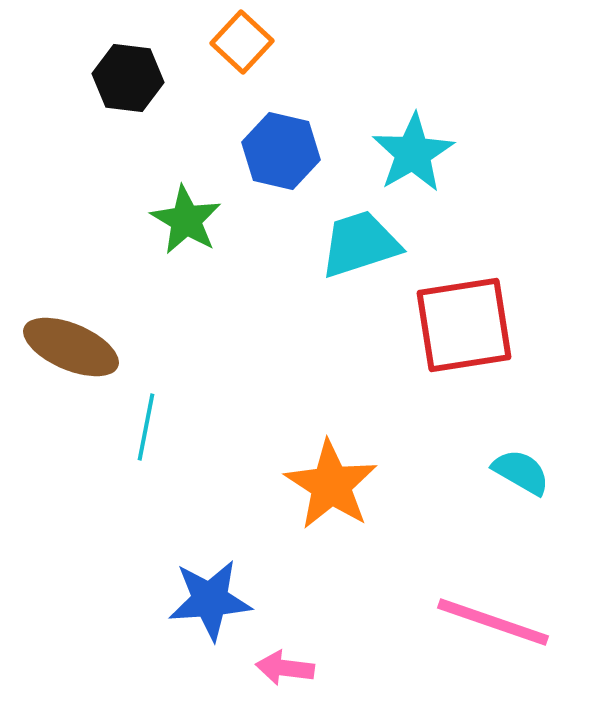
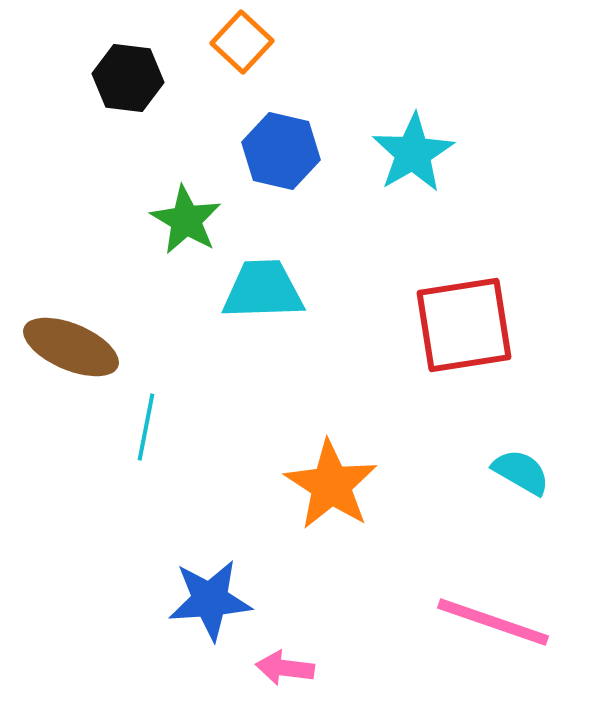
cyan trapezoid: moved 97 px left, 46 px down; rotated 16 degrees clockwise
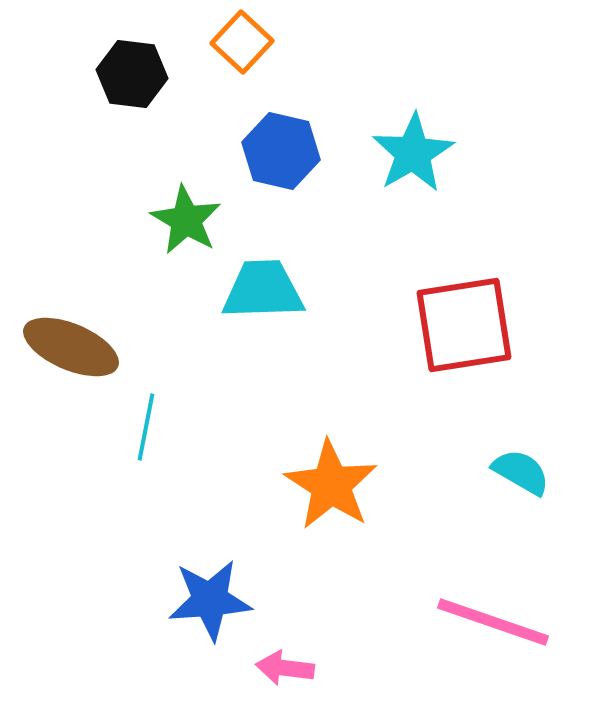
black hexagon: moved 4 px right, 4 px up
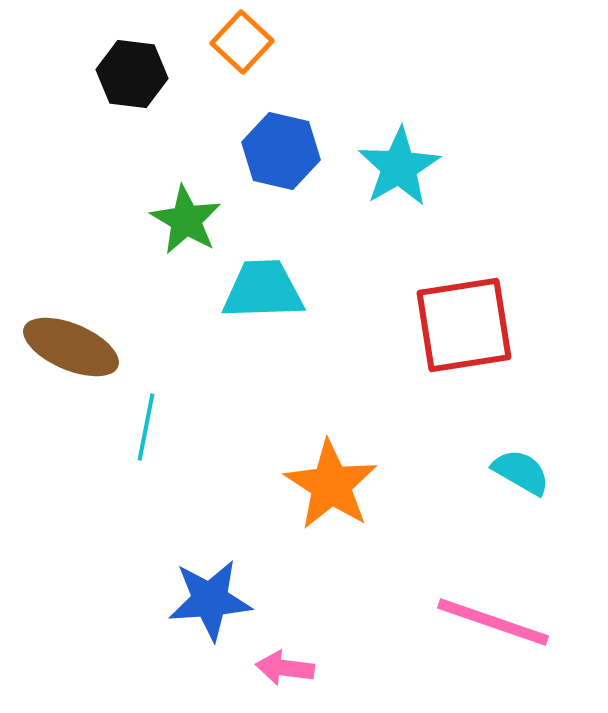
cyan star: moved 14 px left, 14 px down
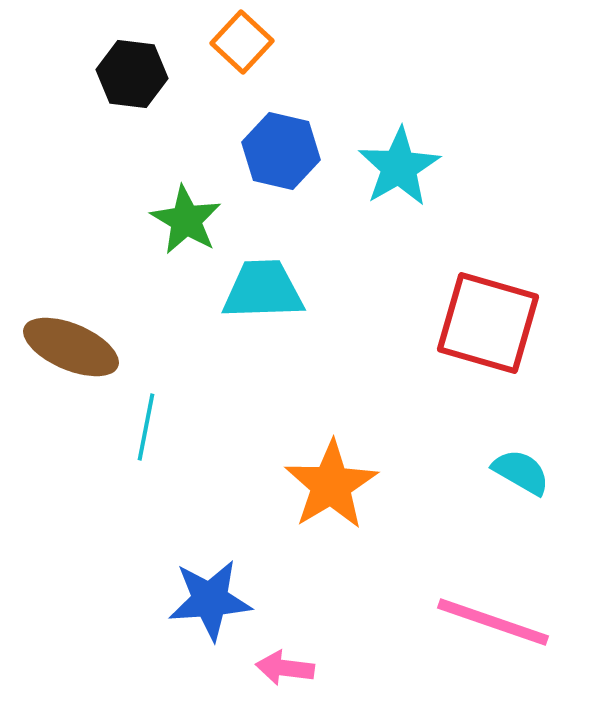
red square: moved 24 px right, 2 px up; rotated 25 degrees clockwise
orange star: rotated 8 degrees clockwise
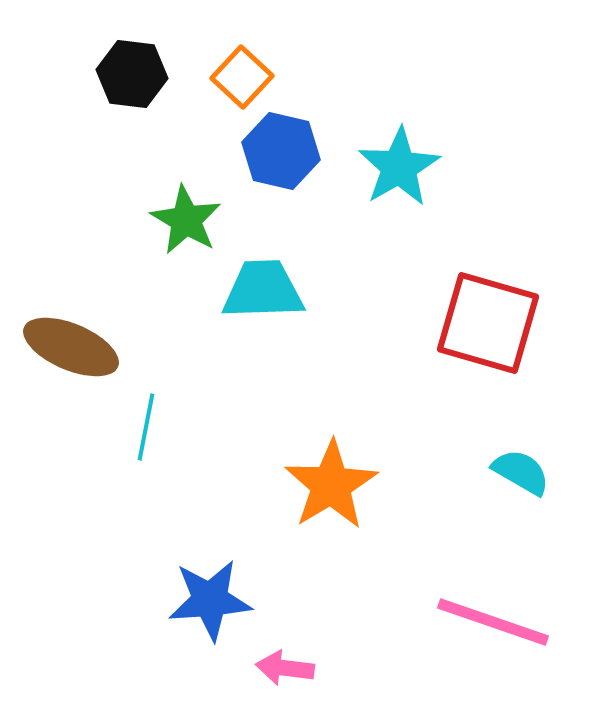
orange square: moved 35 px down
